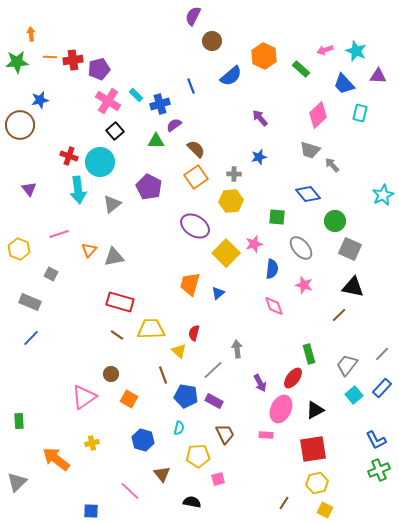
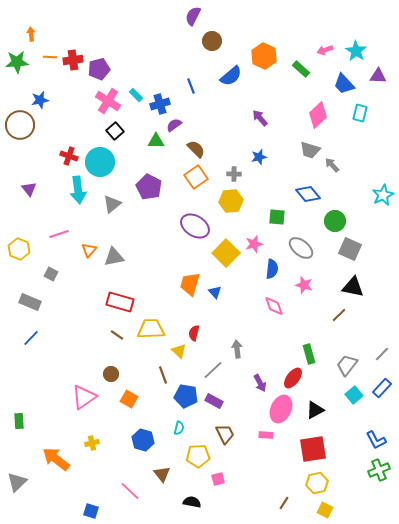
cyan star at (356, 51): rotated 10 degrees clockwise
gray ellipse at (301, 248): rotated 10 degrees counterclockwise
blue triangle at (218, 293): moved 3 px left, 1 px up; rotated 32 degrees counterclockwise
blue square at (91, 511): rotated 14 degrees clockwise
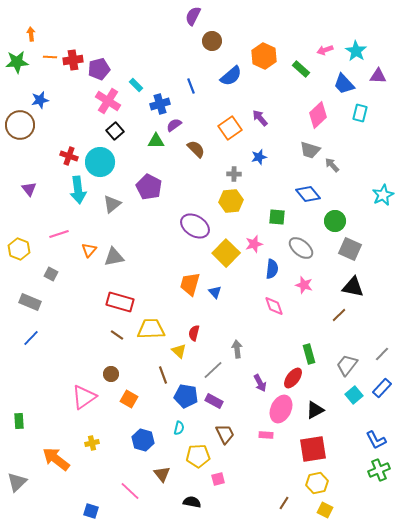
cyan rectangle at (136, 95): moved 10 px up
orange square at (196, 177): moved 34 px right, 49 px up
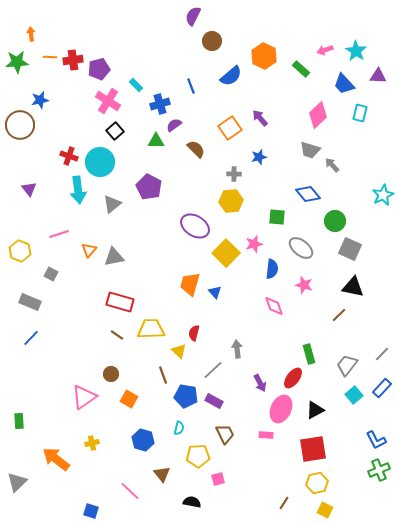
yellow hexagon at (19, 249): moved 1 px right, 2 px down
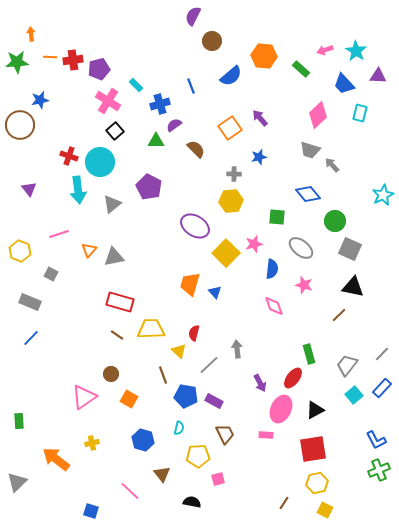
orange hexagon at (264, 56): rotated 20 degrees counterclockwise
gray line at (213, 370): moved 4 px left, 5 px up
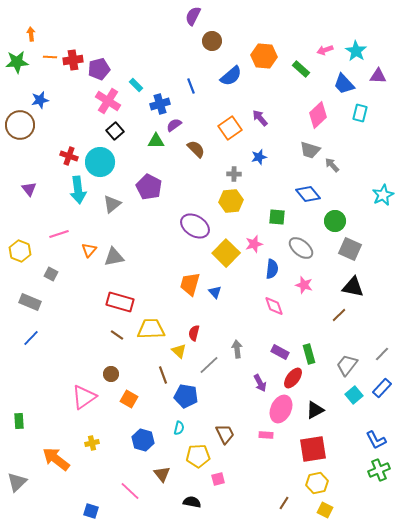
purple rectangle at (214, 401): moved 66 px right, 49 px up
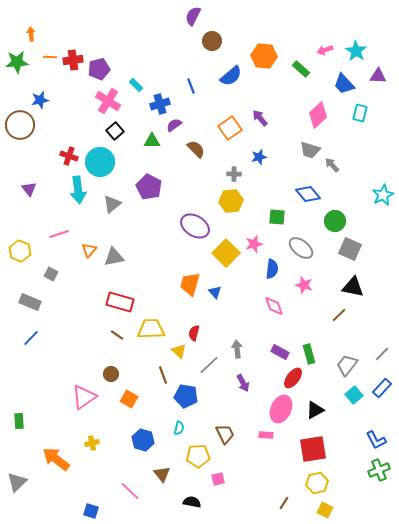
green triangle at (156, 141): moved 4 px left
purple arrow at (260, 383): moved 17 px left
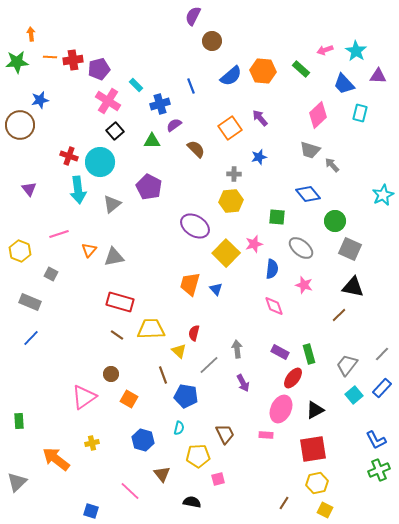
orange hexagon at (264, 56): moved 1 px left, 15 px down
blue triangle at (215, 292): moved 1 px right, 3 px up
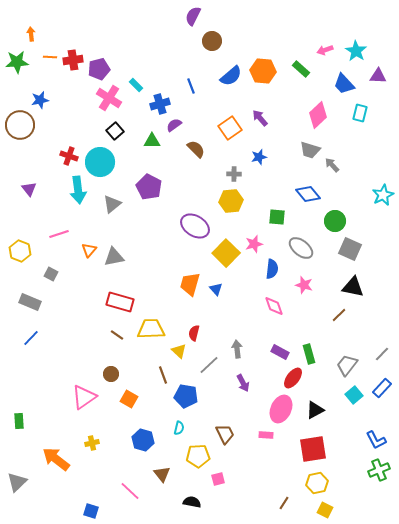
pink cross at (108, 101): moved 1 px right, 3 px up
